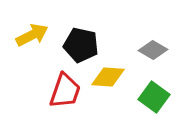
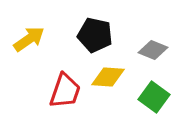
yellow arrow: moved 3 px left, 4 px down; rotated 8 degrees counterclockwise
black pentagon: moved 14 px right, 10 px up
gray diamond: rotated 8 degrees counterclockwise
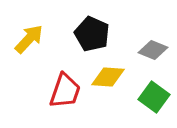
black pentagon: moved 3 px left, 1 px up; rotated 12 degrees clockwise
yellow arrow: rotated 12 degrees counterclockwise
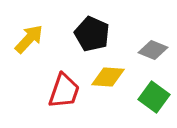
red trapezoid: moved 1 px left
